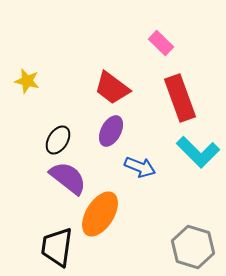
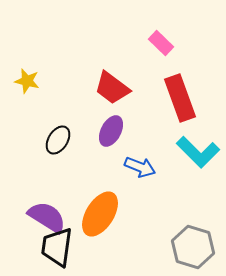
purple semicircle: moved 21 px left, 39 px down; rotated 6 degrees counterclockwise
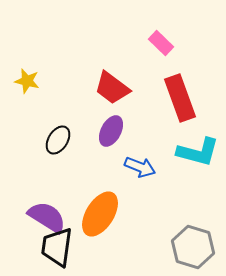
cyan L-shape: rotated 30 degrees counterclockwise
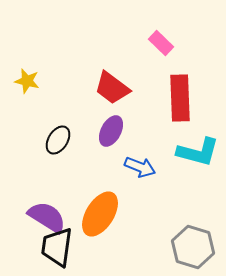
red rectangle: rotated 18 degrees clockwise
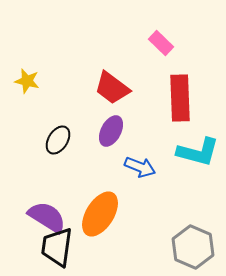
gray hexagon: rotated 6 degrees clockwise
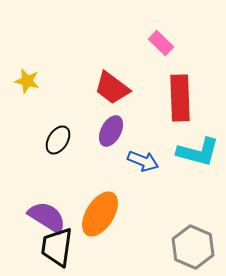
blue arrow: moved 3 px right, 6 px up
